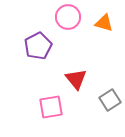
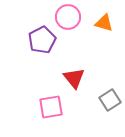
purple pentagon: moved 4 px right, 6 px up
red triangle: moved 2 px left, 1 px up
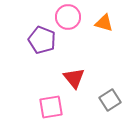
purple pentagon: rotated 24 degrees counterclockwise
